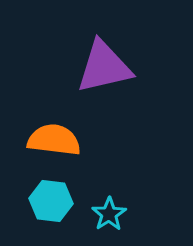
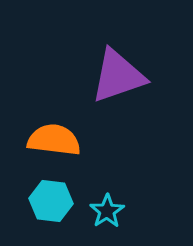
purple triangle: moved 14 px right, 9 px down; rotated 6 degrees counterclockwise
cyan star: moved 2 px left, 3 px up
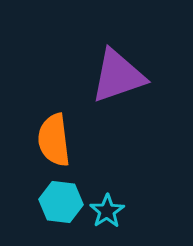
orange semicircle: rotated 104 degrees counterclockwise
cyan hexagon: moved 10 px right, 1 px down
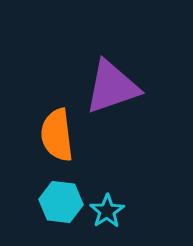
purple triangle: moved 6 px left, 11 px down
orange semicircle: moved 3 px right, 5 px up
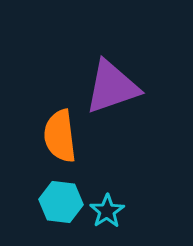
orange semicircle: moved 3 px right, 1 px down
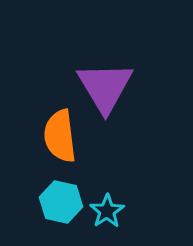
purple triangle: moved 7 px left; rotated 42 degrees counterclockwise
cyan hexagon: rotated 6 degrees clockwise
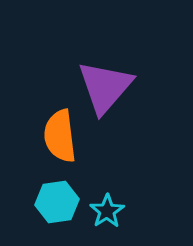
purple triangle: rotated 12 degrees clockwise
cyan hexagon: moved 4 px left; rotated 21 degrees counterclockwise
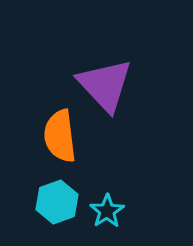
purple triangle: moved 2 px up; rotated 24 degrees counterclockwise
cyan hexagon: rotated 12 degrees counterclockwise
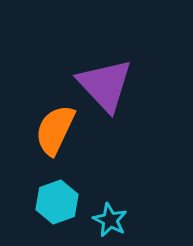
orange semicircle: moved 5 px left, 6 px up; rotated 32 degrees clockwise
cyan star: moved 3 px right, 9 px down; rotated 12 degrees counterclockwise
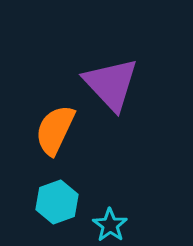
purple triangle: moved 6 px right, 1 px up
cyan star: moved 5 px down; rotated 8 degrees clockwise
